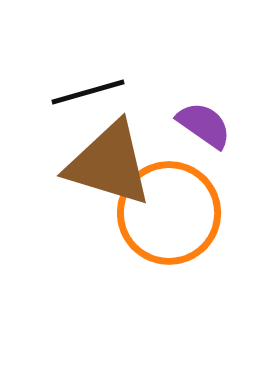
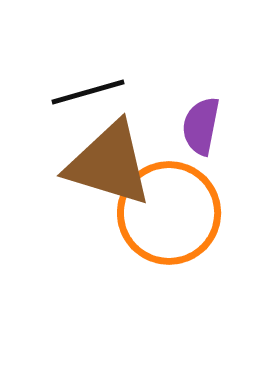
purple semicircle: moved 3 px left, 1 px down; rotated 114 degrees counterclockwise
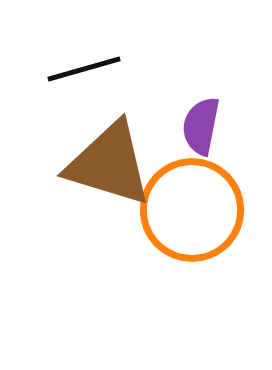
black line: moved 4 px left, 23 px up
orange circle: moved 23 px right, 3 px up
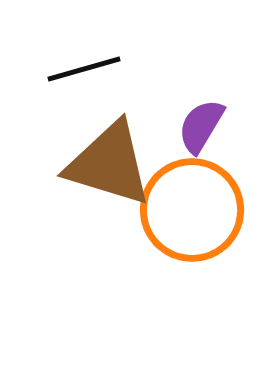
purple semicircle: rotated 20 degrees clockwise
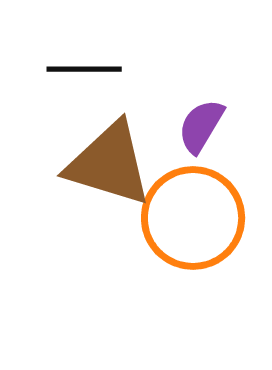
black line: rotated 16 degrees clockwise
orange circle: moved 1 px right, 8 px down
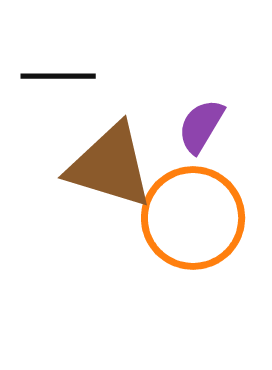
black line: moved 26 px left, 7 px down
brown triangle: moved 1 px right, 2 px down
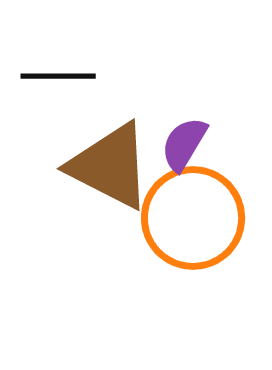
purple semicircle: moved 17 px left, 18 px down
brown triangle: rotated 10 degrees clockwise
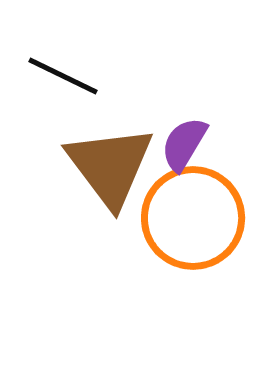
black line: moved 5 px right; rotated 26 degrees clockwise
brown triangle: rotated 26 degrees clockwise
